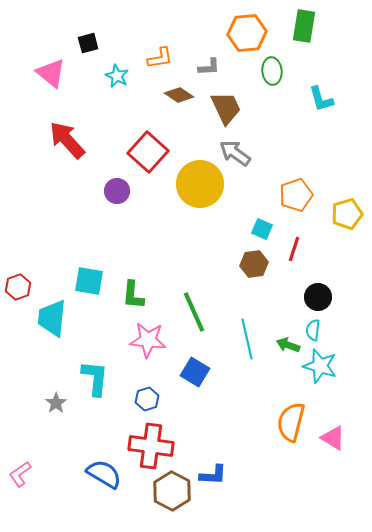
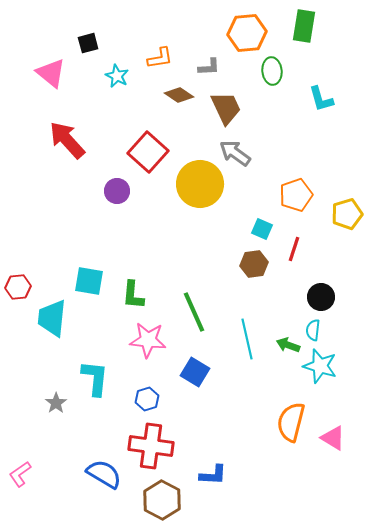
red hexagon at (18, 287): rotated 15 degrees clockwise
black circle at (318, 297): moved 3 px right
brown hexagon at (172, 491): moved 10 px left, 9 px down
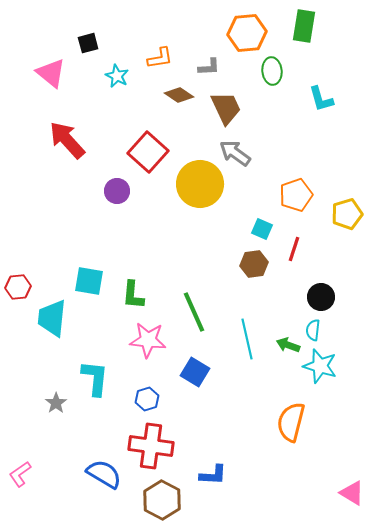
pink triangle at (333, 438): moved 19 px right, 55 px down
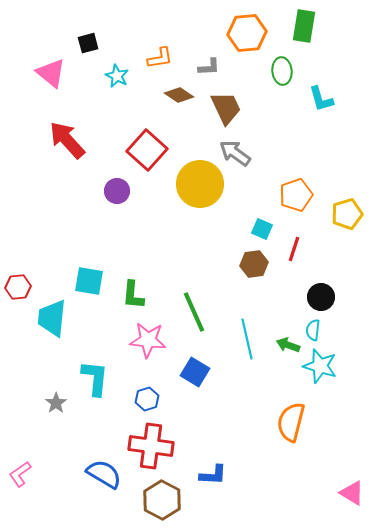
green ellipse at (272, 71): moved 10 px right
red square at (148, 152): moved 1 px left, 2 px up
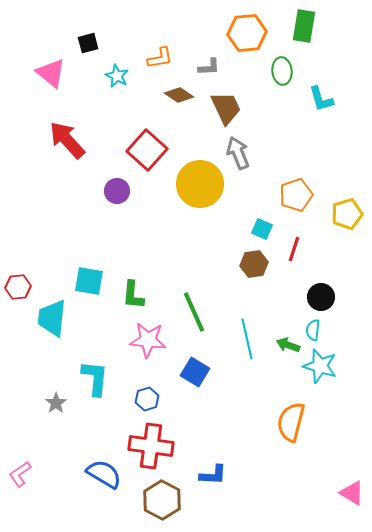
gray arrow at (235, 153): moved 3 px right; rotated 32 degrees clockwise
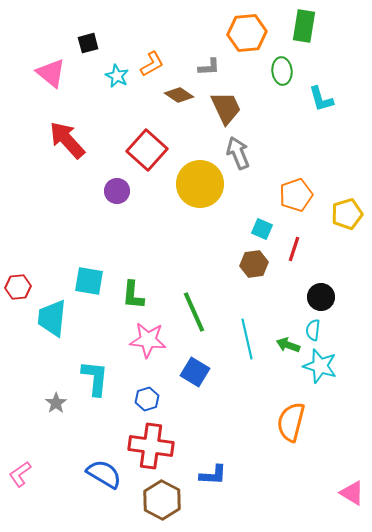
orange L-shape at (160, 58): moved 8 px left, 6 px down; rotated 20 degrees counterclockwise
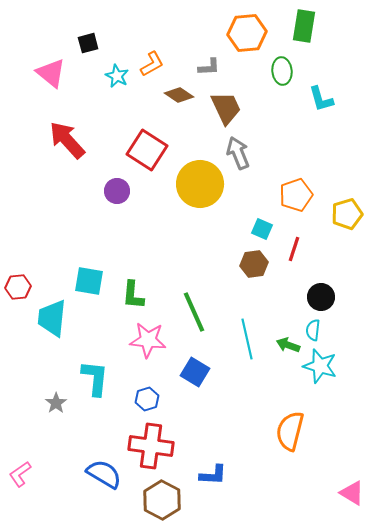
red square at (147, 150): rotated 9 degrees counterclockwise
orange semicircle at (291, 422): moved 1 px left, 9 px down
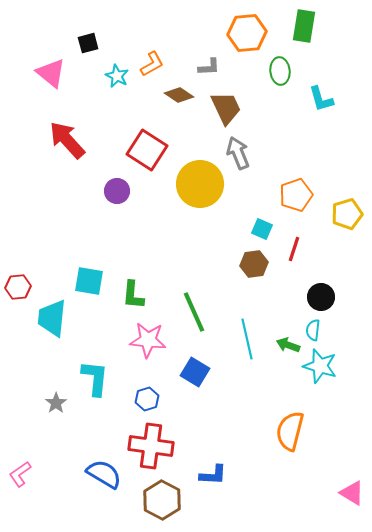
green ellipse at (282, 71): moved 2 px left
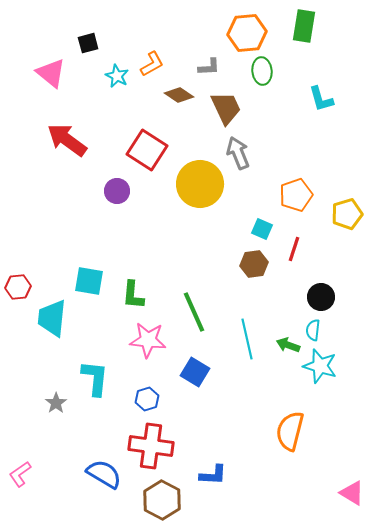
green ellipse at (280, 71): moved 18 px left
red arrow at (67, 140): rotated 12 degrees counterclockwise
